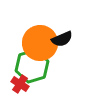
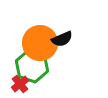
green hexagon: rotated 24 degrees counterclockwise
red cross: rotated 18 degrees clockwise
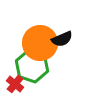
red cross: moved 5 px left; rotated 12 degrees counterclockwise
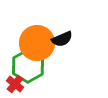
orange circle: moved 3 px left
green hexagon: moved 4 px left; rotated 12 degrees clockwise
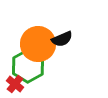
orange circle: moved 1 px right, 1 px down
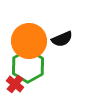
orange circle: moved 9 px left, 3 px up
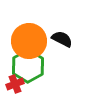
black semicircle: rotated 130 degrees counterclockwise
red cross: rotated 30 degrees clockwise
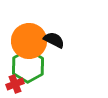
black semicircle: moved 8 px left, 1 px down
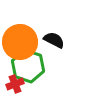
orange circle: moved 9 px left, 1 px down
green hexagon: rotated 12 degrees counterclockwise
